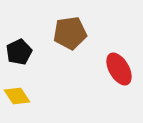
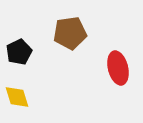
red ellipse: moved 1 px left, 1 px up; rotated 16 degrees clockwise
yellow diamond: moved 1 px down; rotated 16 degrees clockwise
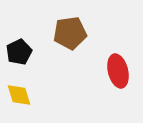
red ellipse: moved 3 px down
yellow diamond: moved 2 px right, 2 px up
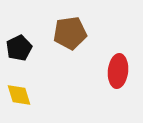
black pentagon: moved 4 px up
red ellipse: rotated 20 degrees clockwise
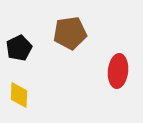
yellow diamond: rotated 20 degrees clockwise
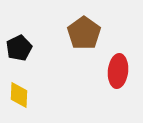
brown pentagon: moved 14 px right; rotated 28 degrees counterclockwise
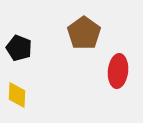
black pentagon: rotated 25 degrees counterclockwise
yellow diamond: moved 2 px left
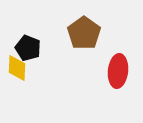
black pentagon: moved 9 px right
yellow diamond: moved 27 px up
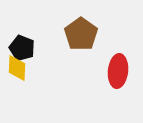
brown pentagon: moved 3 px left, 1 px down
black pentagon: moved 6 px left
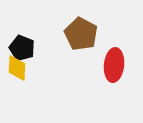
brown pentagon: rotated 8 degrees counterclockwise
red ellipse: moved 4 px left, 6 px up
